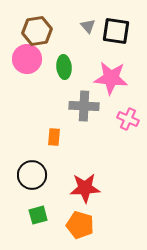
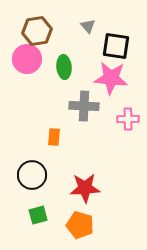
black square: moved 15 px down
pink cross: rotated 25 degrees counterclockwise
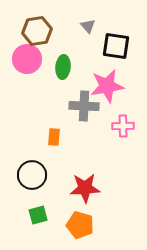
green ellipse: moved 1 px left; rotated 10 degrees clockwise
pink star: moved 4 px left, 8 px down; rotated 16 degrees counterclockwise
pink cross: moved 5 px left, 7 px down
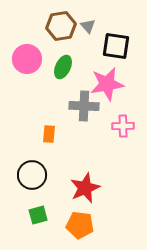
brown hexagon: moved 24 px right, 5 px up
green ellipse: rotated 20 degrees clockwise
pink star: moved 2 px up
orange rectangle: moved 5 px left, 3 px up
red star: rotated 20 degrees counterclockwise
orange pentagon: rotated 8 degrees counterclockwise
